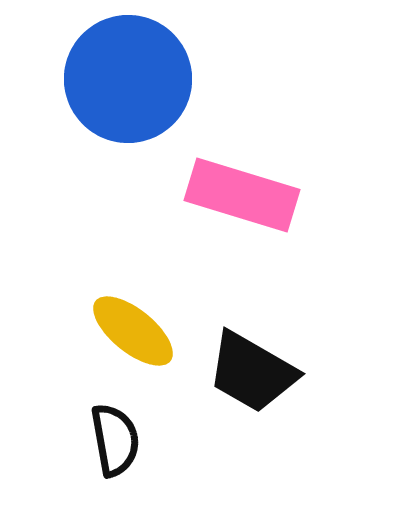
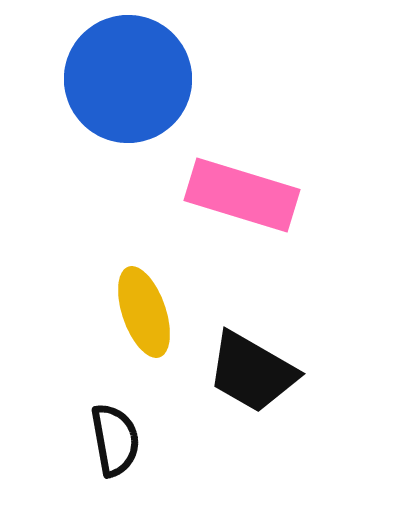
yellow ellipse: moved 11 px right, 19 px up; rotated 32 degrees clockwise
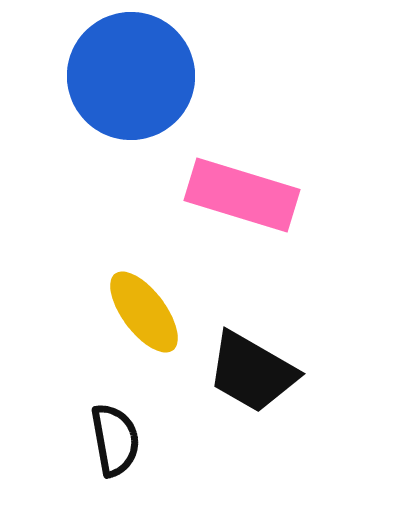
blue circle: moved 3 px right, 3 px up
yellow ellipse: rotated 18 degrees counterclockwise
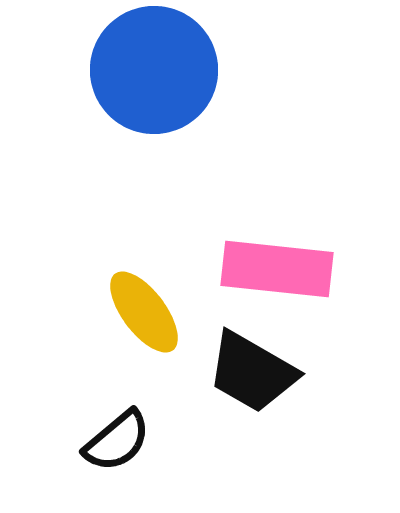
blue circle: moved 23 px right, 6 px up
pink rectangle: moved 35 px right, 74 px down; rotated 11 degrees counterclockwise
black semicircle: moved 2 px right, 1 px down; rotated 60 degrees clockwise
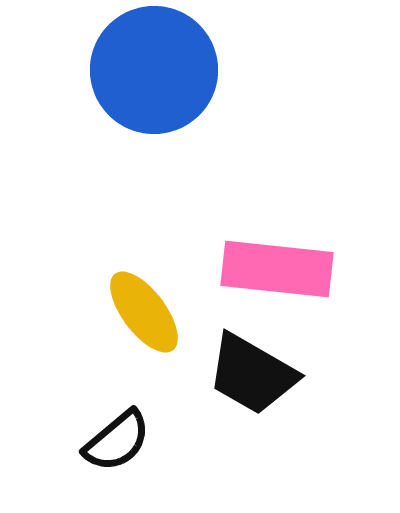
black trapezoid: moved 2 px down
